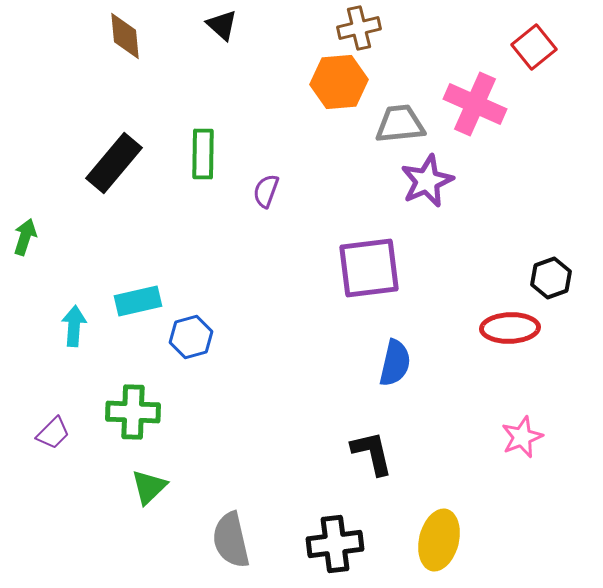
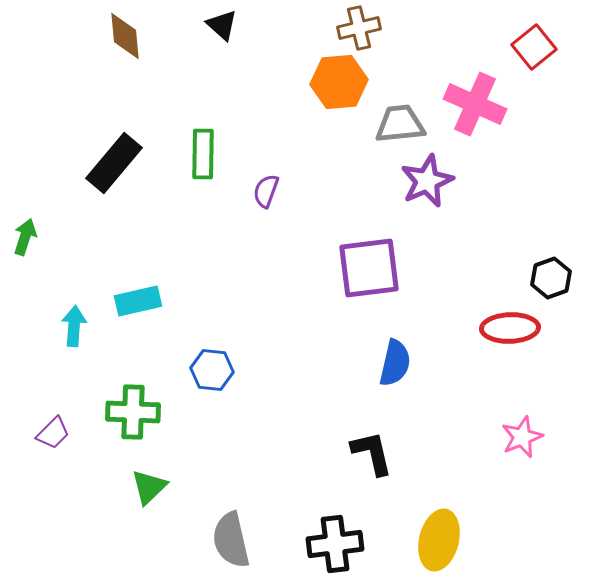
blue hexagon: moved 21 px right, 33 px down; rotated 21 degrees clockwise
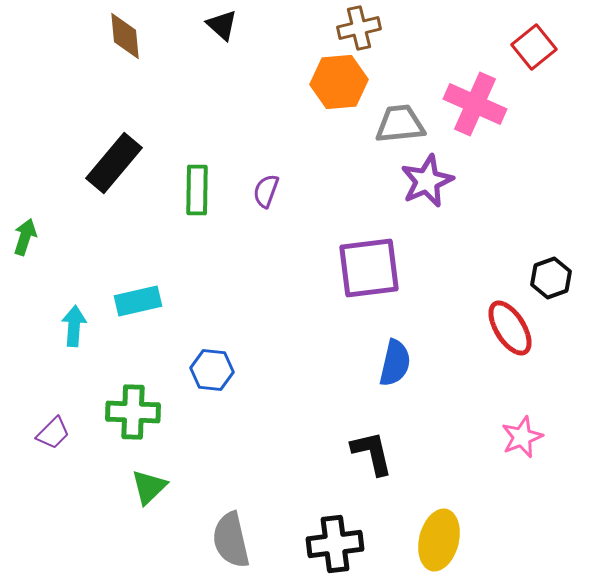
green rectangle: moved 6 px left, 36 px down
red ellipse: rotated 60 degrees clockwise
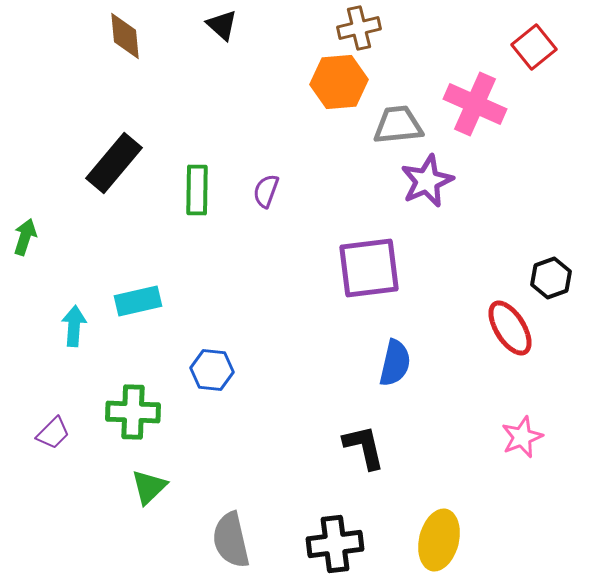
gray trapezoid: moved 2 px left, 1 px down
black L-shape: moved 8 px left, 6 px up
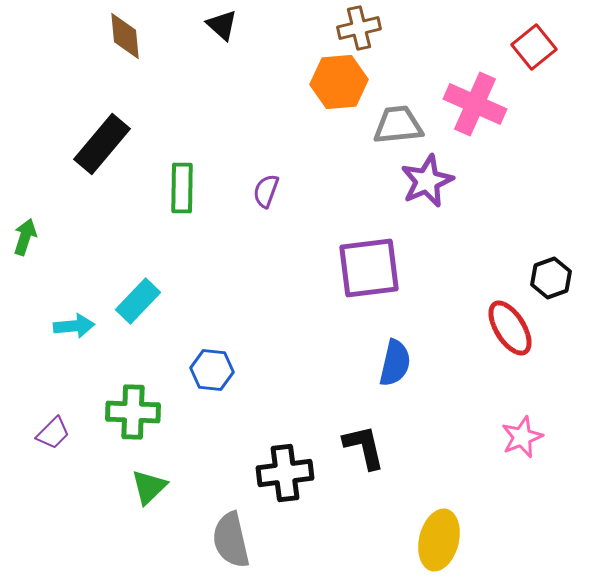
black rectangle: moved 12 px left, 19 px up
green rectangle: moved 15 px left, 2 px up
cyan rectangle: rotated 33 degrees counterclockwise
cyan arrow: rotated 81 degrees clockwise
black cross: moved 50 px left, 71 px up
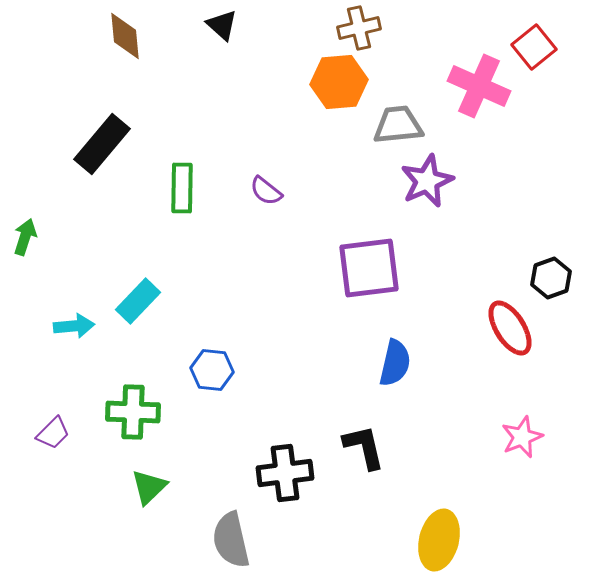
pink cross: moved 4 px right, 18 px up
purple semicircle: rotated 72 degrees counterclockwise
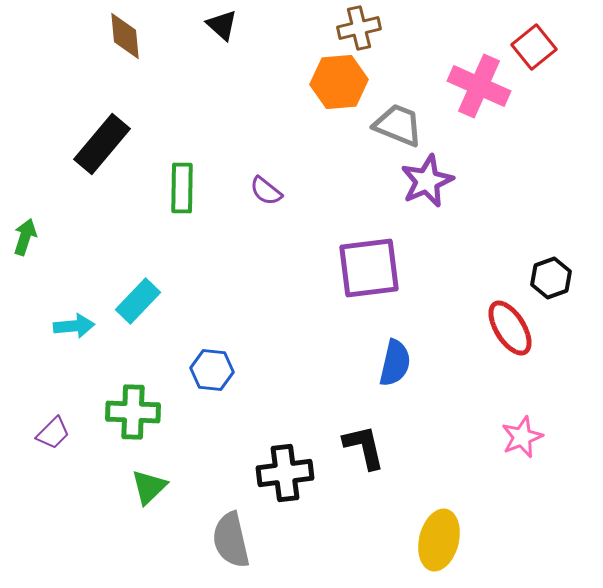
gray trapezoid: rotated 28 degrees clockwise
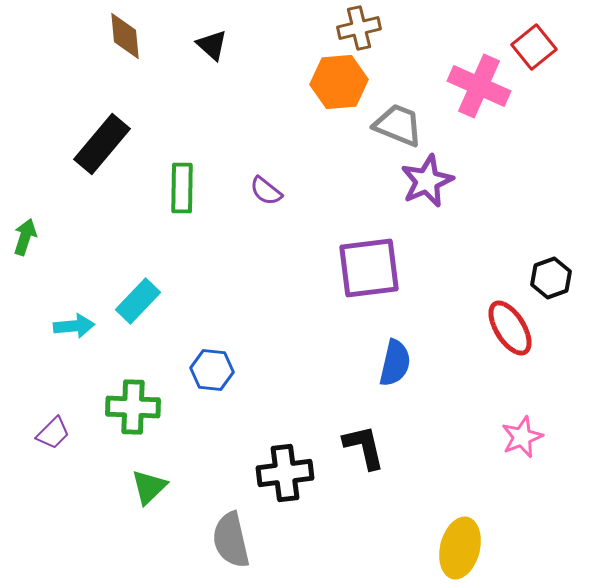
black triangle: moved 10 px left, 20 px down
green cross: moved 5 px up
yellow ellipse: moved 21 px right, 8 px down
